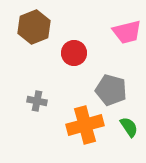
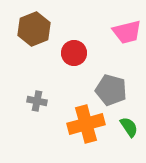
brown hexagon: moved 2 px down
orange cross: moved 1 px right, 1 px up
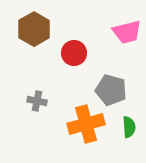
brown hexagon: rotated 8 degrees counterclockwise
green semicircle: rotated 30 degrees clockwise
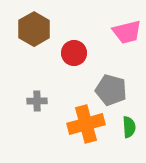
gray cross: rotated 12 degrees counterclockwise
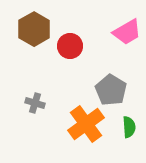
pink trapezoid: rotated 16 degrees counterclockwise
red circle: moved 4 px left, 7 px up
gray pentagon: rotated 16 degrees clockwise
gray cross: moved 2 px left, 2 px down; rotated 18 degrees clockwise
orange cross: rotated 21 degrees counterclockwise
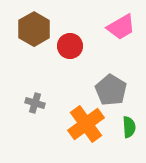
pink trapezoid: moved 6 px left, 5 px up
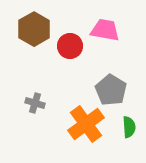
pink trapezoid: moved 16 px left, 3 px down; rotated 140 degrees counterclockwise
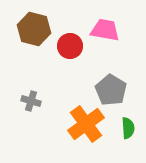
brown hexagon: rotated 16 degrees counterclockwise
gray cross: moved 4 px left, 2 px up
green semicircle: moved 1 px left, 1 px down
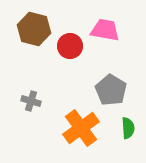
orange cross: moved 5 px left, 4 px down
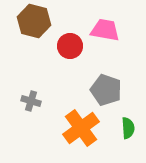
brown hexagon: moved 8 px up
gray pentagon: moved 5 px left; rotated 12 degrees counterclockwise
